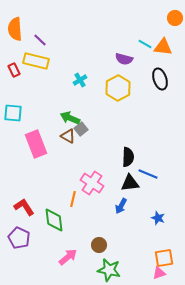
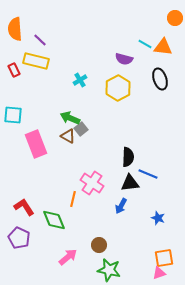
cyan square: moved 2 px down
green diamond: rotated 15 degrees counterclockwise
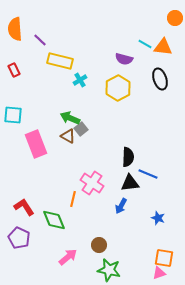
yellow rectangle: moved 24 px right
orange square: rotated 18 degrees clockwise
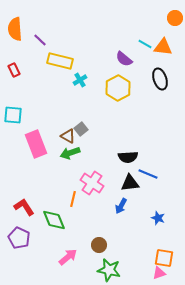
purple semicircle: rotated 24 degrees clockwise
green arrow: moved 35 px down; rotated 42 degrees counterclockwise
black semicircle: rotated 84 degrees clockwise
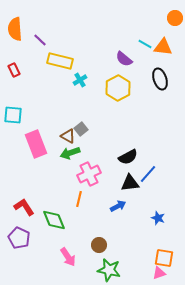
black semicircle: rotated 24 degrees counterclockwise
blue line: rotated 72 degrees counterclockwise
pink cross: moved 3 px left, 9 px up; rotated 30 degrees clockwise
orange line: moved 6 px right
blue arrow: moved 3 px left; rotated 147 degrees counterclockwise
pink arrow: rotated 96 degrees clockwise
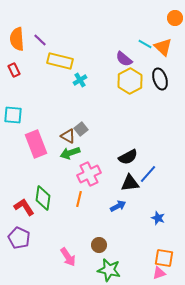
orange semicircle: moved 2 px right, 10 px down
orange triangle: rotated 36 degrees clockwise
yellow hexagon: moved 12 px right, 7 px up
green diamond: moved 11 px left, 22 px up; rotated 30 degrees clockwise
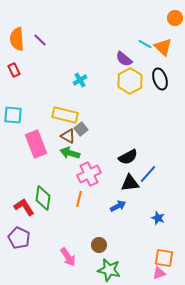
yellow rectangle: moved 5 px right, 54 px down
green arrow: rotated 36 degrees clockwise
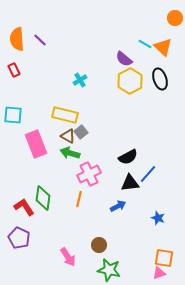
gray square: moved 3 px down
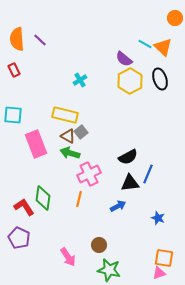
blue line: rotated 18 degrees counterclockwise
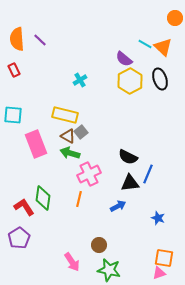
black semicircle: rotated 54 degrees clockwise
purple pentagon: rotated 15 degrees clockwise
pink arrow: moved 4 px right, 5 px down
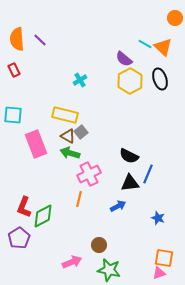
black semicircle: moved 1 px right, 1 px up
green diamond: moved 18 px down; rotated 55 degrees clockwise
red L-shape: rotated 125 degrees counterclockwise
pink arrow: rotated 78 degrees counterclockwise
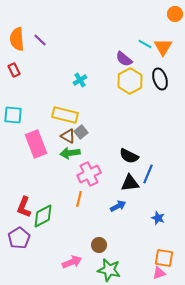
orange circle: moved 4 px up
orange triangle: rotated 18 degrees clockwise
green arrow: rotated 24 degrees counterclockwise
